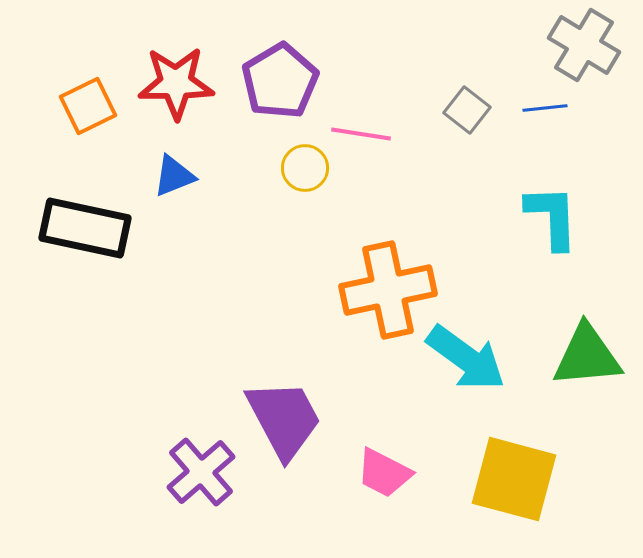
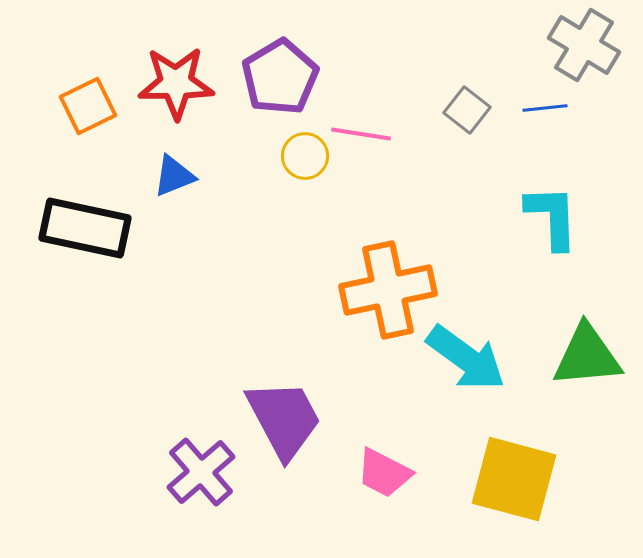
purple pentagon: moved 4 px up
yellow circle: moved 12 px up
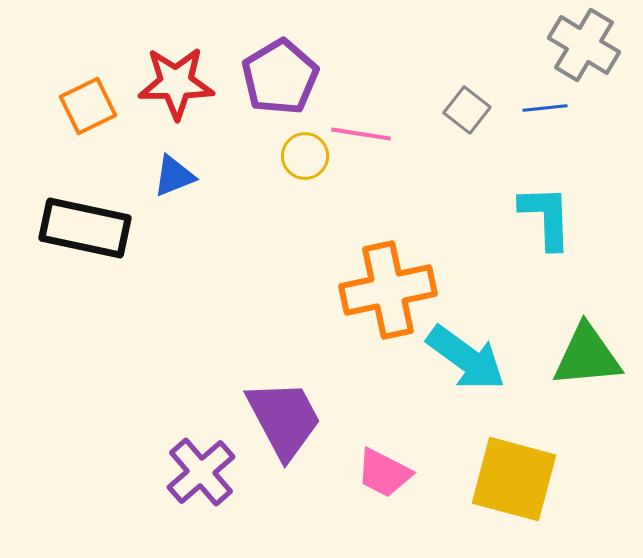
cyan L-shape: moved 6 px left
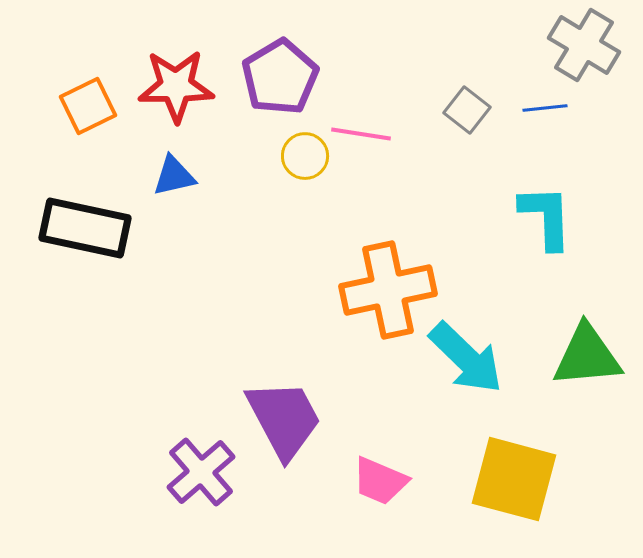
red star: moved 3 px down
blue triangle: rotated 9 degrees clockwise
cyan arrow: rotated 8 degrees clockwise
pink trapezoid: moved 4 px left, 8 px down; rotated 4 degrees counterclockwise
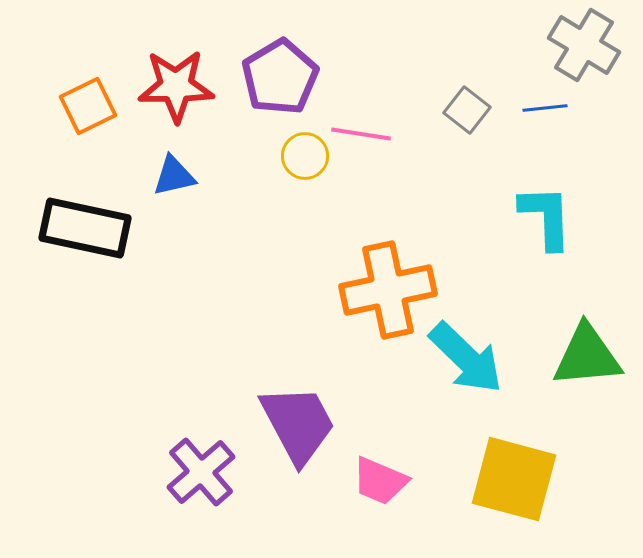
purple trapezoid: moved 14 px right, 5 px down
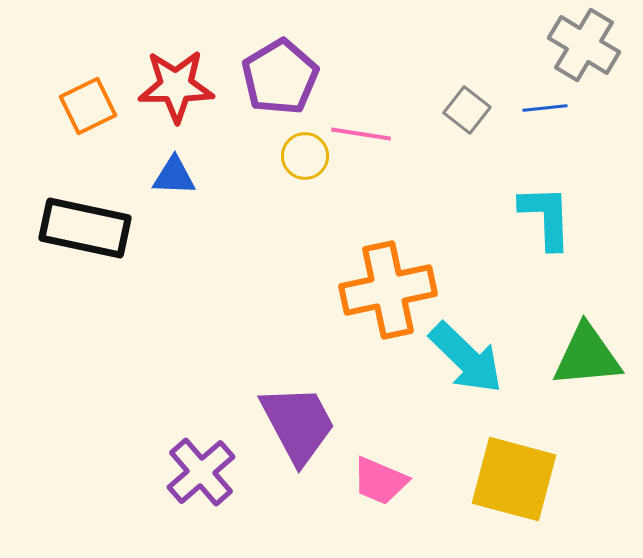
blue triangle: rotated 15 degrees clockwise
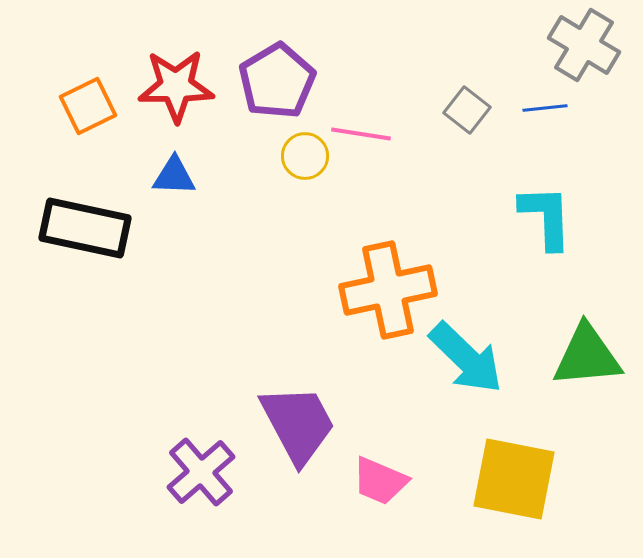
purple pentagon: moved 3 px left, 4 px down
yellow square: rotated 4 degrees counterclockwise
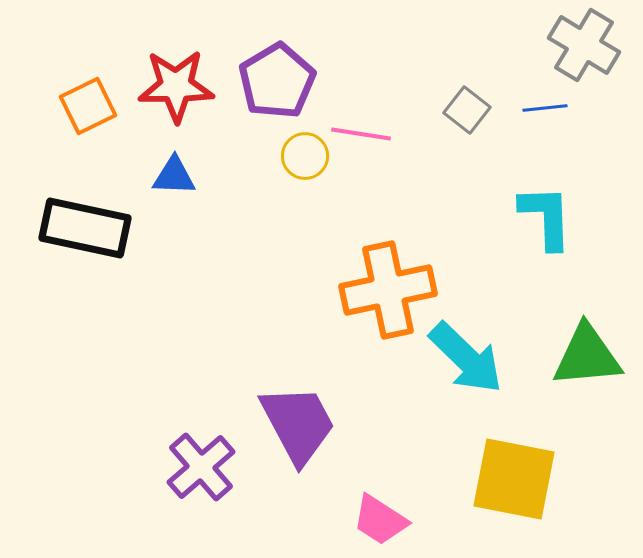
purple cross: moved 5 px up
pink trapezoid: moved 39 px down; rotated 10 degrees clockwise
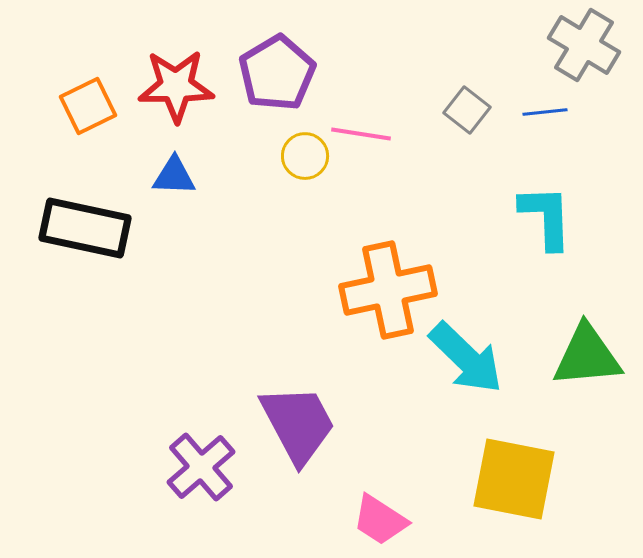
purple pentagon: moved 8 px up
blue line: moved 4 px down
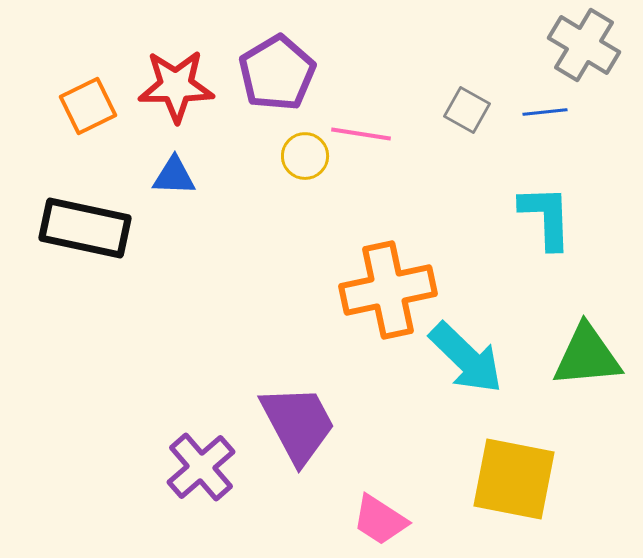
gray square: rotated 9 degrees counterclockwise
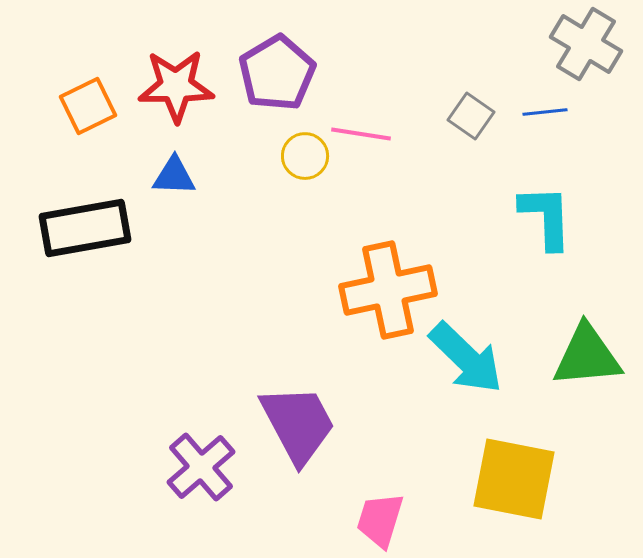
gray cross: moved 2 px right, 1 px up
gray square: moved 4 px right, 6 px down; rotated 6 degrees clockwise
black rectangle: rotated 22 degrees counterclockwise
pink trapezoid: rotated 74 degrees clockwise
